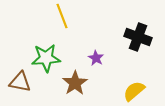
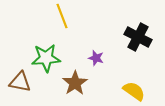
black cross: rotated 8 degrees clockwise
purple star: rotated 14 degrees counterclockwise
yellow semicircle: rotated 75 degrees clockwise
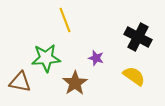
yellow line: moved 3 px right, 4 px down
yellow semicircle: moved 15 px up
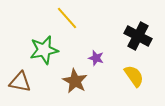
yellow line: moved 2 px right, 2 px up; rotated 20 degrees counterclockwise
black cross: moved 1 px up
green star: moved 2 px left, 8 px up; rotated 8 degrees counterclockwise
yellow semicircle: rotated 20 degrees clockwise
brown star: moved 2 px up; rotated 10 degrees counterclockwise
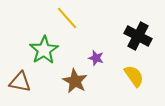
green star: rotated 20 degrees counterclockwise
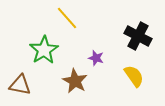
brown triangle: moved 3 px down
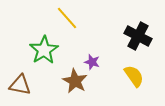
purple star: moved 4 px left, 4 px down
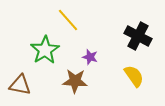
yellow line: moved 1 px right, 2 px down
green star: moved 1 px right
purple star: moved 2 px left, 5 px up
brown star: rotated 25 degrees counterclockwise
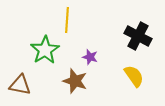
yellow line: moved 1 px left; rotated 45 degrees clockwise
brown star: rotated 15 degrees clockwise
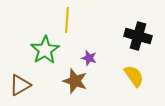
black cross: rotated 12 degrees counterclockwise
purple star: moved 1 px left, 1 px down
brown triangle: rotated 40 degrees counterclockwise
